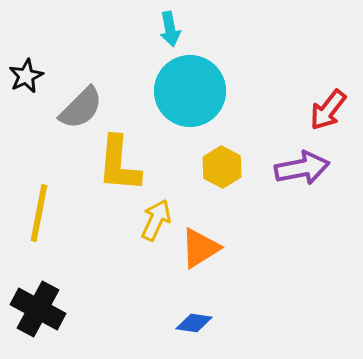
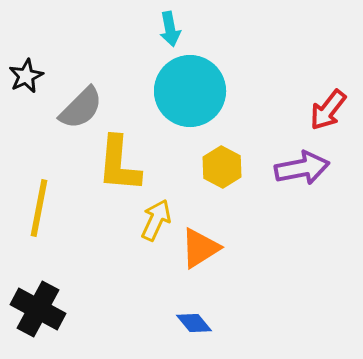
yellow line: moved 5 px up
blue diamond: rotated 42 degrees clockwise
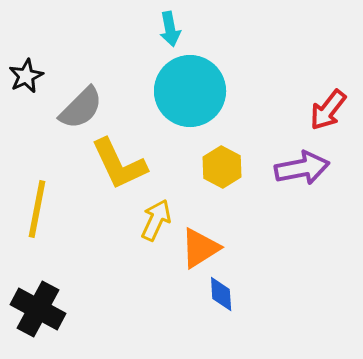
yellow L-shape: rotated 30 degrees counterclockwise
yellow line: moved 2 px left, 1 px down
blue diamond: moved 27 px right, 29 px up; rotated 36 degrees clockwise
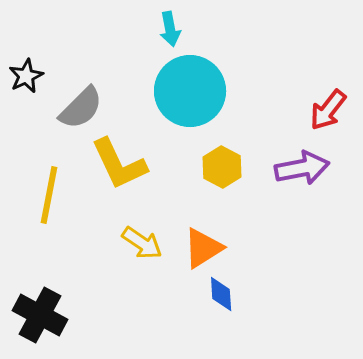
yellow line: moved 12 px right, 14 px up
yellow arrow: moved 14 px left, 23 px down; rotated 99 degrees clockwise
orange triangle: moved 3 px right
black cross: moved 2 px right, 6 px down
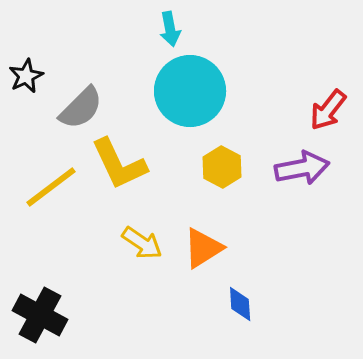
yellow line: moved 2 px right, 8 px up; rotated 42 degrees clockwise
blue diamond: moved 19 px right, 10 px down
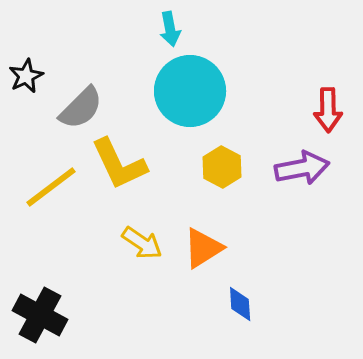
red arrow: rotated 39 degrees counterclockwise
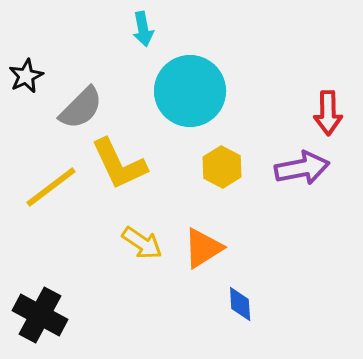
cyan arrow: moved 27 px left
red arrow: moved 3 px down
